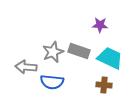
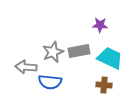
gray rectangle: rotated 30 degrees counterclockwise
blue semicircle: moved 2 px left
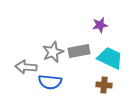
purple star: rotated 14 degrees counterclockwise
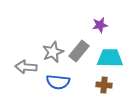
gray rectangle: rotated 40 degrees counterclockwise
cyan trapezoid: rotated 24 degrees counterclockwise
blue semicircle: moved 8 px right
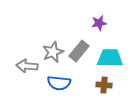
purple star: moved 1 px left, 2 px up
gray arrow: moved 1 px right, 1 px up
blue semicircle: moved 1 px right, 1 px down
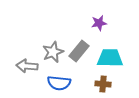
brown cross: moved 1 px left, 1 px up
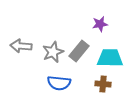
purple star: moved 1 px right, 1 px down
gray arrow: moved 6 px left, 20 px up
